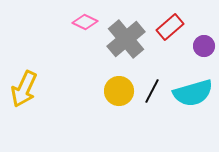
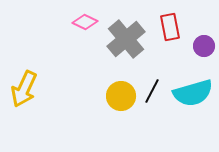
red rectangle: rotated 60 degrees counterclockwise
yellow circle: moved 2 px right, 5 px down
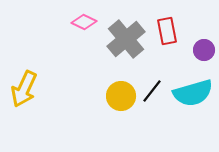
pink diamond: moved 1 px left
red rectangle: moved 3 px left, 4 px down
purple circle: moved 4 px down
black line: rotated 10 degrees clockwise
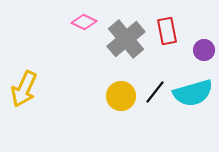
black line: moved 3 px right, 1 px down
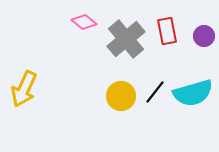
pink diamond: rotated 15 degrees clockwise
purple circle: moved 14 px up
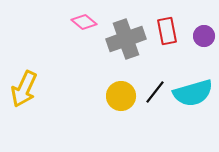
gray cross: rotated 21 degrees clockwise
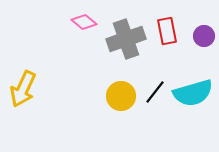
yellow arrow: moved 1 px left
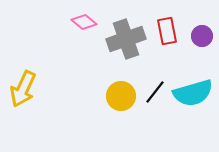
purple circle: moved 2 px left
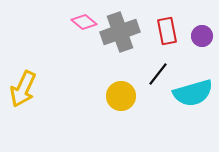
gray cross: moved 6 px left, 7 px up
black line: moved 3 px right, 18 px up
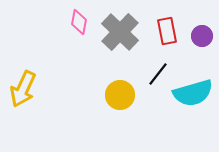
pink diamond: moved 5 px left; rotated 60 degrees clockwise
gray cross: rotated 27 degrees counterclockwise
yellow circle: moved 1 px left, 1 px up
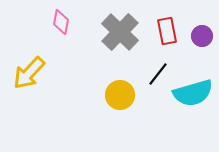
pink diamond: moved 18 px left
yellow arrow: moved 6 px right, 16 px up; rotated 18 degrees clockwise
